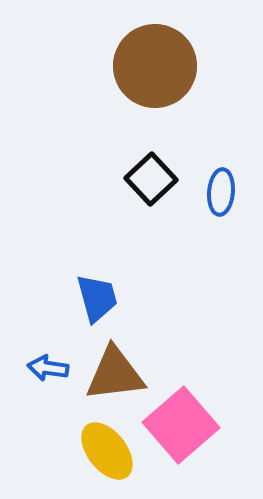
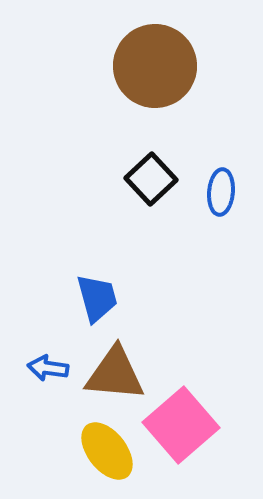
brown triangle: rotated 12 degrees clockwise
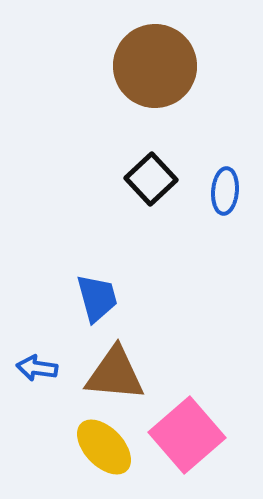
blue ellipse: moved 4 px right, 1 px up
blue arrow: moved 11 px left
pink square: moved 6 px right, 10 px down
yellow ellipse: moved 3 px left, 4 px up; rotated 6 degrees counterclockwise
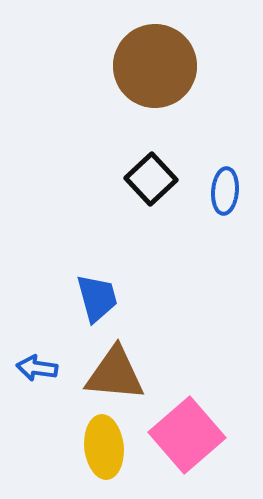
yellow ellipse: rotated 38 degrees clockwise
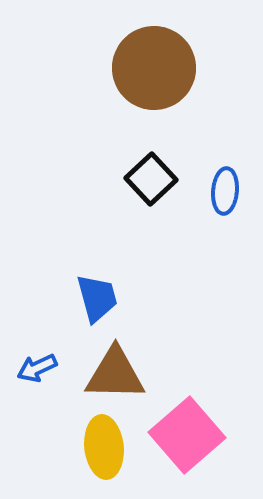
brown circle: moved 1 px left, 2 px down
blue arrow: rotated 33 degrees counterclockwise
brown triangle: rotated 4 degrees counterclockwise
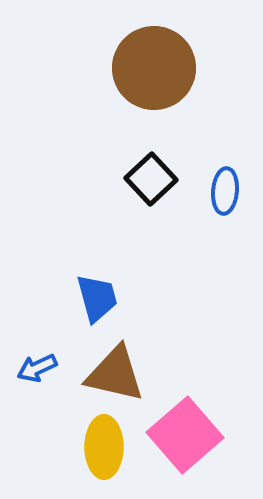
brown triangle: rotated 12 degrees clockwise
pink square: moved 2 px left
yellow ellipse: rotated 6 degrees clockwise
